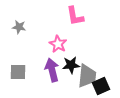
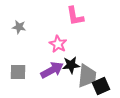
purple arrow: rotated 75 degrees clockwise
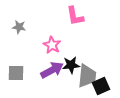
pink star: moved 6 px left, 1 px down
gray square: moved 2 px left, 1 px down
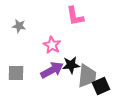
gray star: moved 1 px up
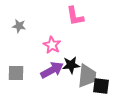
black square: rotated 30 degrees clockwise
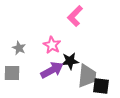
pink L-shape: rotated 55 degrees clockwise
gray star: moved 22 px down; rotated 16 degrees clockwise
black star: moved 1 px left, 4 px up
gray square: moved 4 px left
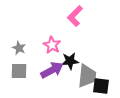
gray square: moved 7 px right, 2 px up
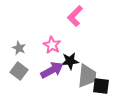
gray square: rotated 36 degrees clockwise
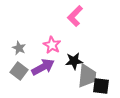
black star: moved 4 px right
purple arrow: moved 9 px left, 3 px up
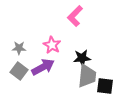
gray star: rotated 24 degrees counterclockwise
black star: moved 8 px right, 3 px up
black square: moved 4 px right
